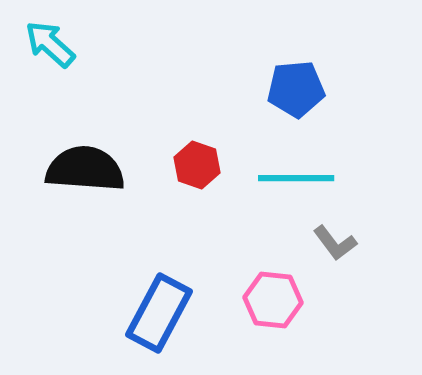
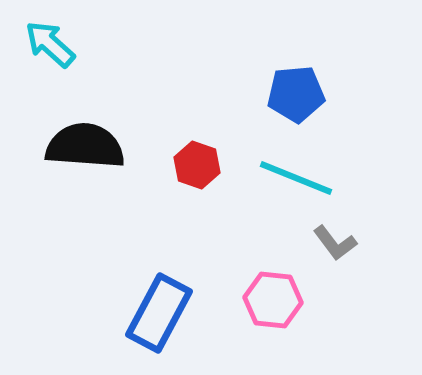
blue pentagon: moved 5 px down
black semicircle: moved 23 px up
cyan line: rotated 22 degrees clockwise
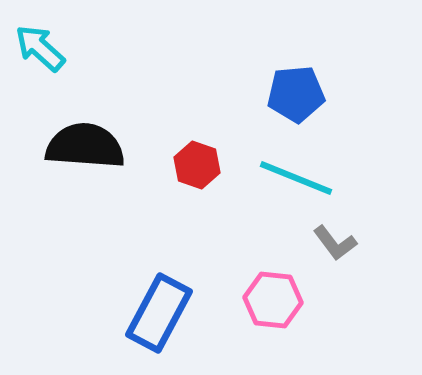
cyan arrow: moved 10 px left, 4 px down
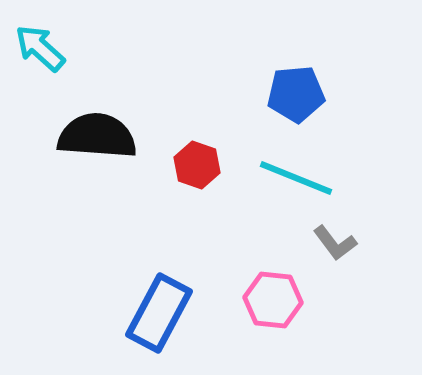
black semicircle: moved 12 px right, 10 px up
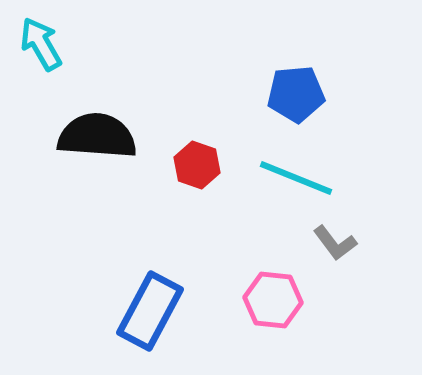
cyan arrow: moved 1 px right, 4 px up; rotated 18 degrees clockwise
blue rectangle: moved 9 px left, 2 px up
